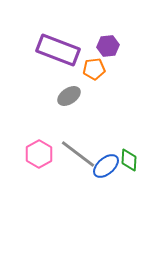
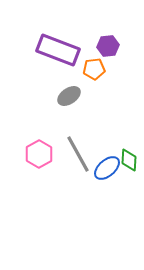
gray line: rotated 24 degrees clockwise
blue ellipse: moved 1 px right, 2 px down
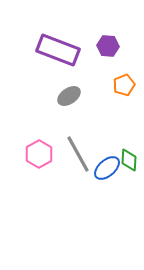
purple hexagon: rotated 10 degrees clockwise
orange pentagon: moved 30 px right, 16 px down; rotated 15 degrees counterclockwise
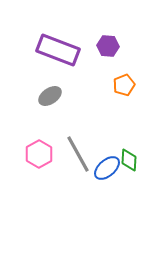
gray ellipse: moved 19 px left
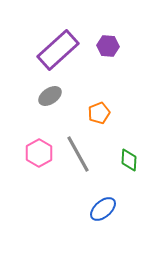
purple rectangle: rotated 63 degrees counterclockwise
orange pentagon: moved 25 px left, 28 px down
pink hexagon: moved 1 px up
blue ellipse: moved 4 px left, 41 px down
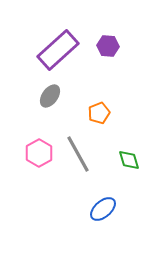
gray ellipse: rotated 20 degrees counterclockwise
green diamond: rotated 20 degrees counterclockwise
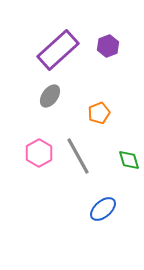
purple hexagon: rotated 25 degrees counterclockwise
gray line: moved 2 px down
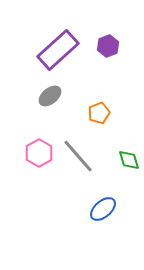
gray ellipse: rotated 15 degrees clockwise
gray line: rotated 12 degrees counterclockwise
